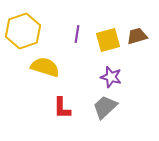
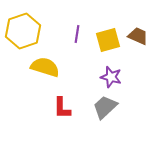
brown trapezoid: moved 1 px right; rotated 40 degrees clockwise
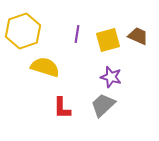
gray trapezoid: moved 2 px left, 2 px up
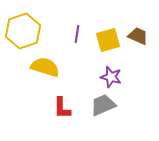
gray trapezoid: rotated 20 degrees clockwise
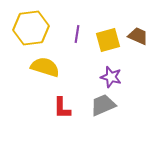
yellow hexagon: moved 8 px right, 3 px up; rotated 12 degrees clockwise
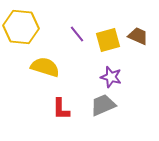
yellow hexagon: moved 10 px left, 1 px up; rotated 12 degrees clockwise
purple line: rotated 48 degrees counterclockwise
red L-shape: moved 1 px left, 1 px down
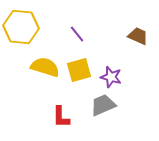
yellow square: moved 29 px left, 30 px down
red L-shape: moved 8 px down
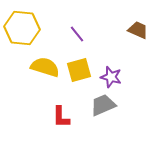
yellow hexagon: moved 1 px right, 1 px down
brown trapezoid: moved 6 px up
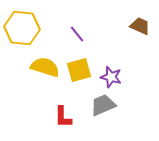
brown trapezoid: moved 2 px right, 4 px up
red L-shape: moved 2 px right
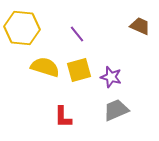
gray trapezoid: moved 13 px right, 5 px down
